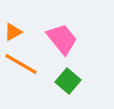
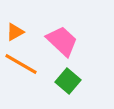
orange triangle: moved 2 px right
pink trapezoid: moved 2 px down; rotated 8 degrees counterclockwise
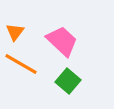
orange triangle: rotated 24 degrees counterclockwise
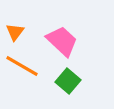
orange line: moved 1 px right, 2 px down
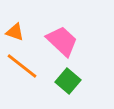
orange triangle: rotated 48 degrees counterclockwise
orange line: rotated 8 degrees clockwise
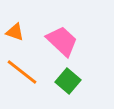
orange line: moved 6 px down
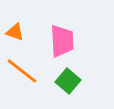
pink trapezoid: rotated 44 degrees clockwise
orange line: moved 1 px up
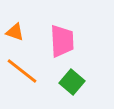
green square: moved 4 px right, 1 px down
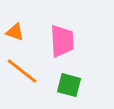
green square: moved 3 px left, 3 px down; rotated 25 degrees counterclockwise
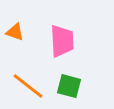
orange line: moved 6 px right, 15 px down
green square: moved 1 px down
